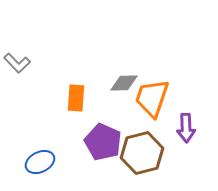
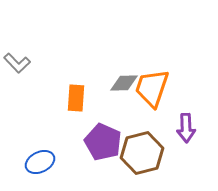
orange trapezoid: moved 10 px up
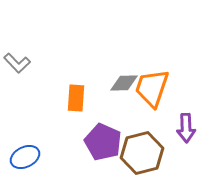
blue ellipse: moved 15 px left, 5 px up
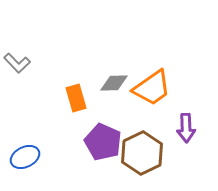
gray diamond: moved 10 px left
orange trapezoid: rotated 144 degrees counterclockwise
orange rectangle: rotated 20 degrees counterclockwise
brown hexagon: rotated 12 degrees counterclockwise
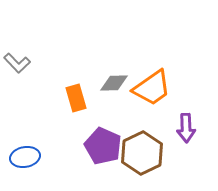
purple pentagon: moved 4 px down
blue ellipse: rotated 16 degrees clockwise
